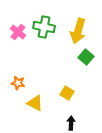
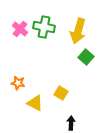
pink cross: moved 2 px right, 3 px up
yellow square: moved 6 px left
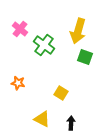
green cross: moved 18 px down; rotated 25 degrees clockwise
green square: moved 1 px left; rotated 21 degrees counterclockwise
yellow triangle: moved 7 px right, 16 px down
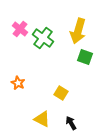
green cross: moved 1 px left, 7 px up
orange star: rotated 16 degrees clockwise
black arrow: rotated 32 degrees counterclockwise
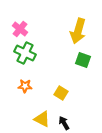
green cross: moved 18 px left, 15 px down; rotated 10 degrees counterclockwise
green square: moved 2 px left, 3 px down
orange star: moved 7 px right, 3 px down; rotated 24 degrees counterclockwise
black arrow: moved 7 px left
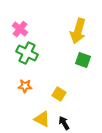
green cross: moved 2 px right
yellow square: moved 2 px left, 1 px down
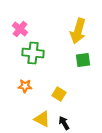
green cross: moved 6 px right; rotated 20 degrees counterclockwise
green square: rotated 28 degrees counterclockwise
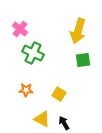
green cross: rotated 20 degrees clockwise
orange star: moved 1 px right, 4 px down
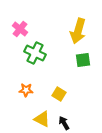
green cross: moved 2 px right
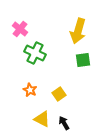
orange star: moved 4 px right; rotated 24 degrees clockwise
yellow square: rotated 24 degrees clockwise
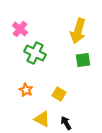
orange star: moved 4 px left
yellow square: rotated 24 degrees counterclockwise
black arrow: moved 2 px right
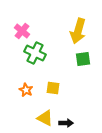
pink cross: moved 2 px right, 2 px down
green square: moved 1 px up
yellow square: moved 6 px left, 6 px up; rotated 24 degrees counterclockwise
yellow triangle: moved 3 px right, 1 px up
black arrow: rotated 120 degrees clockwise
